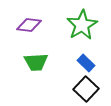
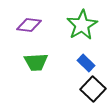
black square: moved 7 px right
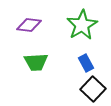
blue rectangle: rotated 18 degrees clockwise
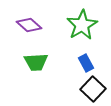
purple diamond: rotated 35 degrees clockwise
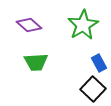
green star: moved 1 px right
blue rectangle: moved 13 px right
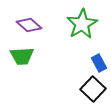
green star: moved 1 px left, 1 px up
green trapezoid: moved 14 px left, 6 px up
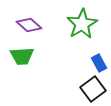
black square: rotated 10 degrees clockwise
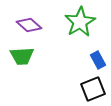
green star: moved 2 px left, 2 px up
blue rectangle: moved 1 px left, 3 px up
black square: rotated 15 degrees clockwise
